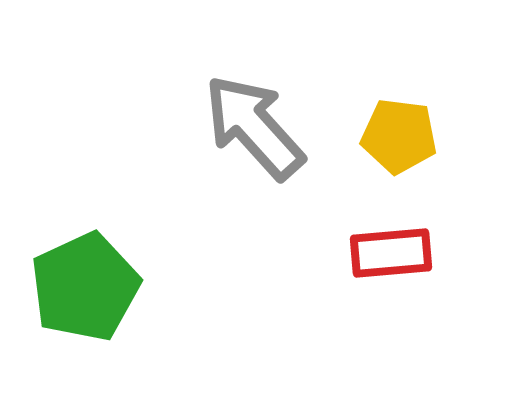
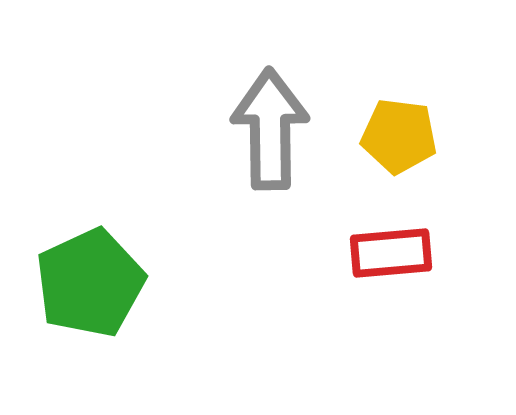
gray arrow: moved 16 px right, 2 px down; rotated 41 degrees clockwise
green pentagon: moved 5 px right, 4 px up
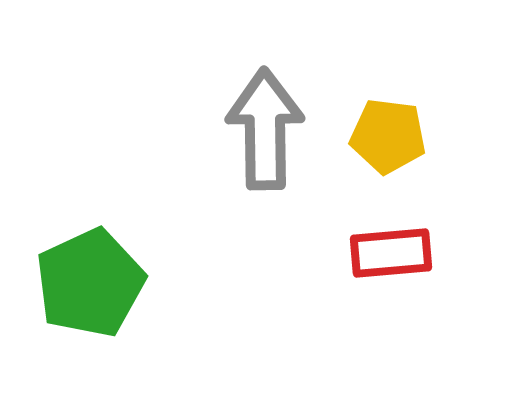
gray arrow: moved 5 px left
yellow pentagon: moved 11 px left
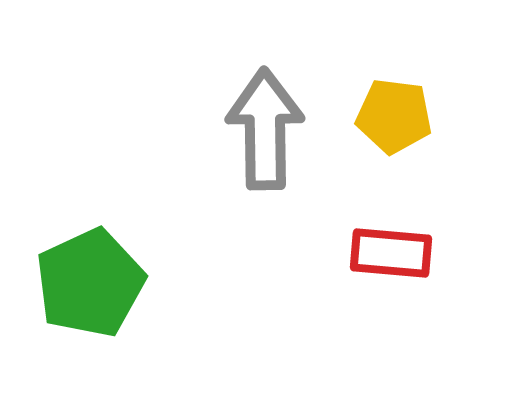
yellow pentagon: moved 6 px right, 20 px up
red rectangle: rotated 10 degrees clockwise
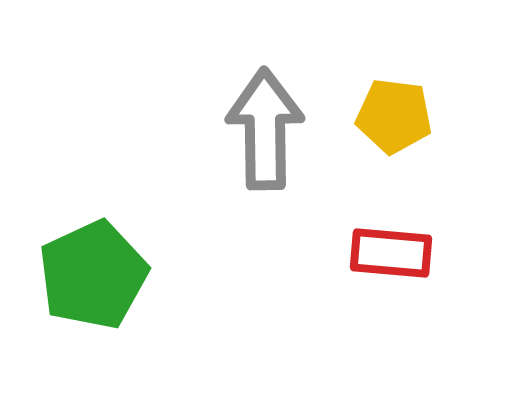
green pentagon: moved 3 px right, 8 px up
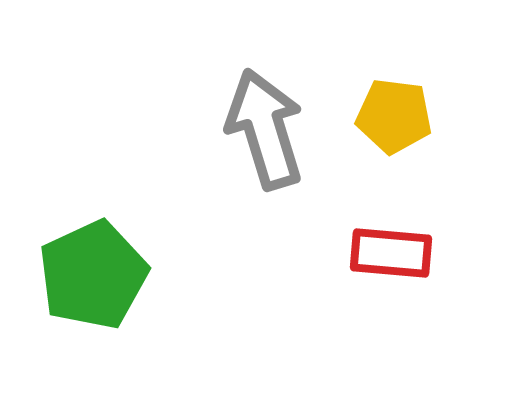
gray arrow: rotated 16 degrees counterclockwise
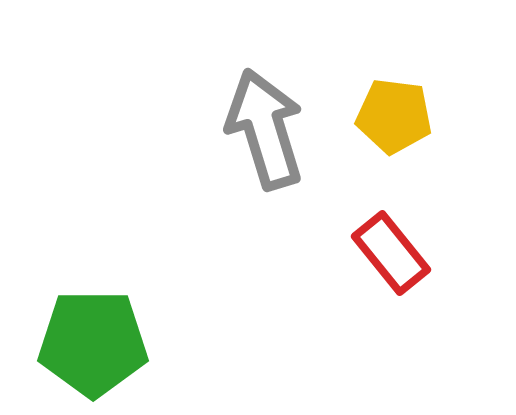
red rectangle: rotated 46 degrees clockwise
green pentagon: moved 68 px down; rotated 25 degrees clockwise
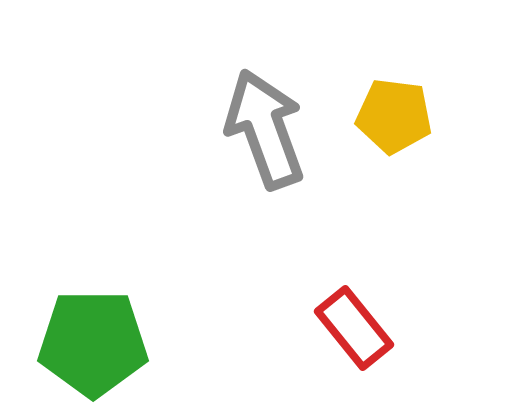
gray arrow: rotated 3 degrees counterclockwise
red rectangle: moved 37 px left, 75 px down
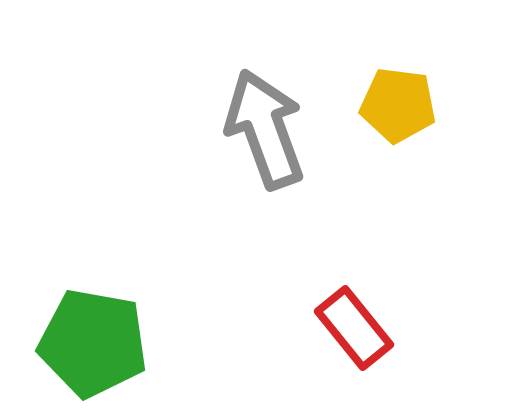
yellow pentagon: moved 4 px right, 11 px up
green pentagon: rotated 10 degrees clockwise
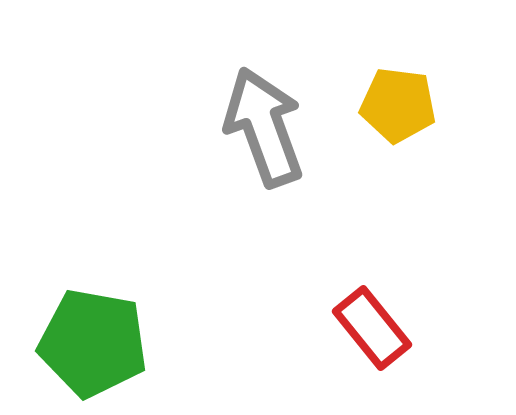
gray arrow: moved 1 px left, 2 px up
red rectangle: moved 18 px right
